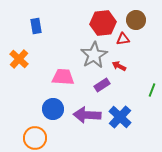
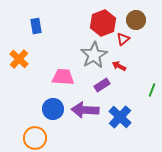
red hexagon: rotated 15 degrees counterclockwise
red triangle: rotated 32 degrees counterclockwise
purple arrow: moved 2 px left, 5 px up
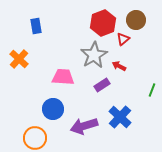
purple arrow: moved 1 px left, 16 px down; rotated 20 degrees counterclockwise
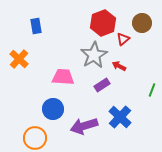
brown circle: moved 6 px right, 3 px down
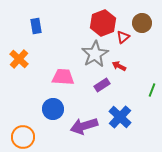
red triangle: moved 2 px up
gray star: moved 1 px right, 1 px up
orange circle: moved 12 px left, 1 px up
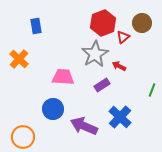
purple arrow: rotated 40 degrees clockwise
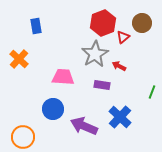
purple rectangle: rotated 42 degrees clockwise
green line: moved 2 px down
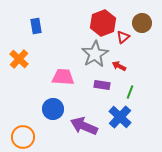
green line: moved 22 px left
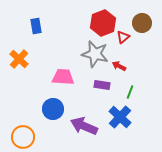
gray star: rotated 28 degrees counterclockwise
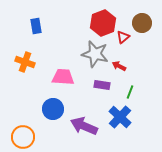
orange cross: moved 6 px right, 3 px down; rotated 24 degrees counterclockwise
